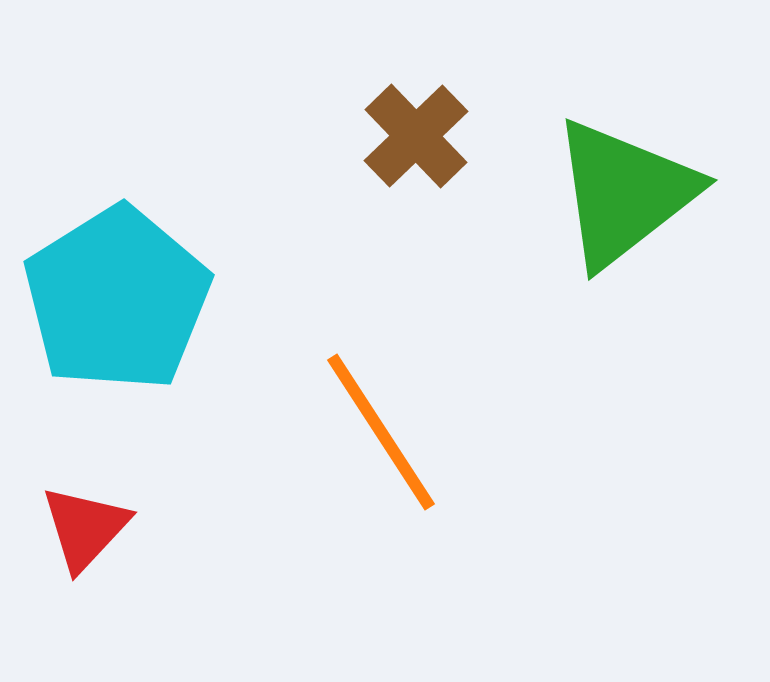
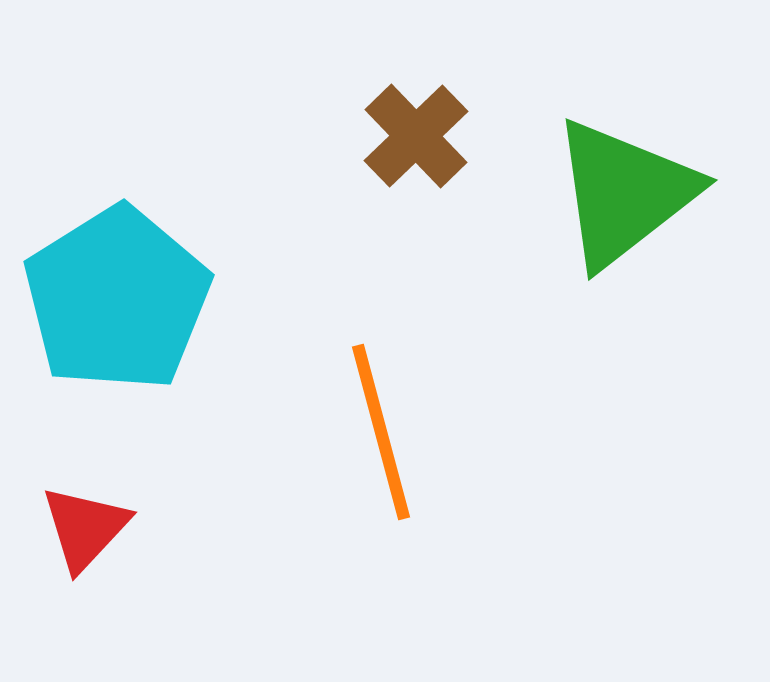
orange line: rotated 18 degrees clockwise
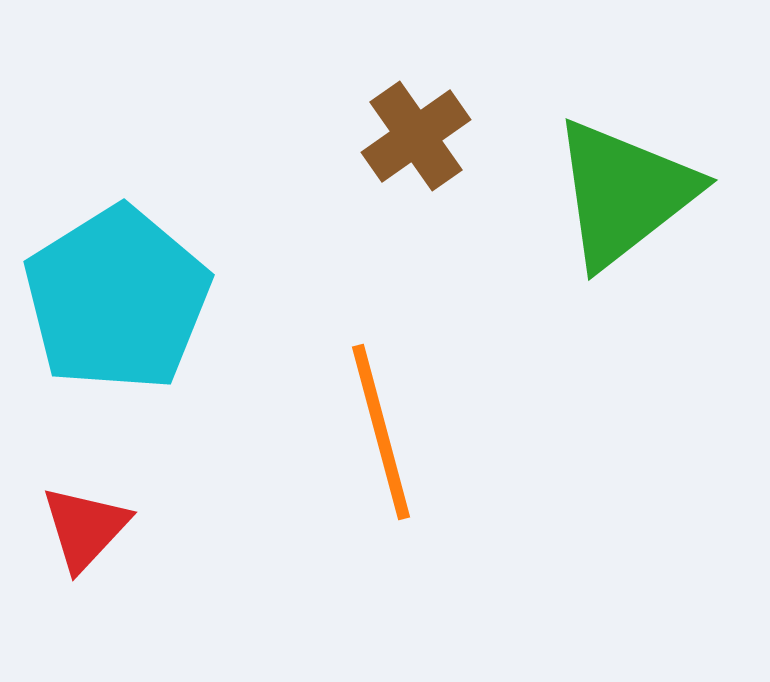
brown cross: rotated 9 degrees clockwise
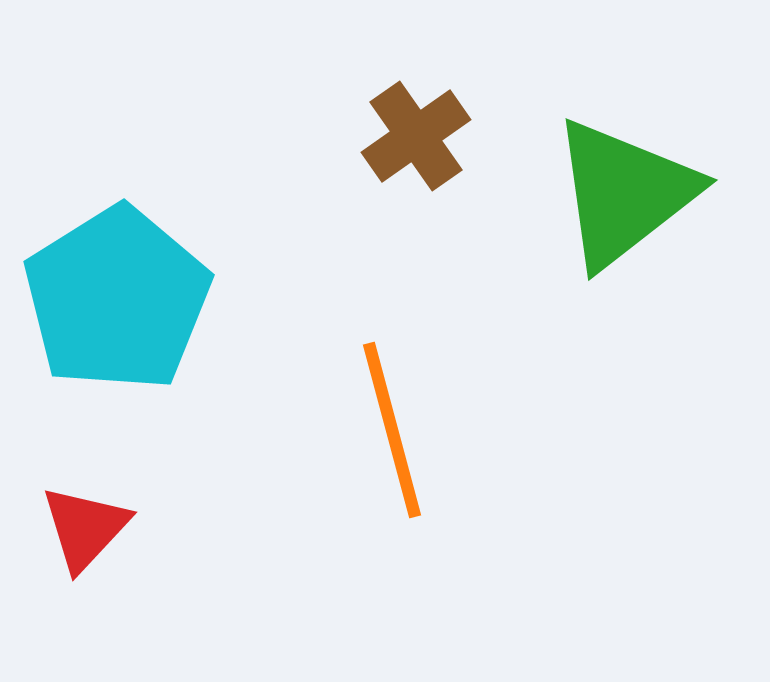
orange line: moved 11 px right, 2 px up
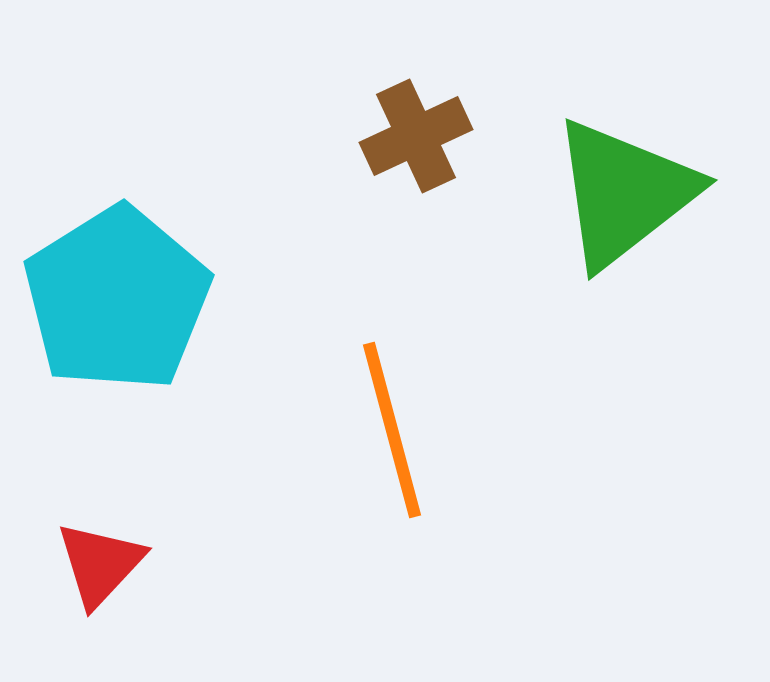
brown cross: rotated 10 degrees clockwise
red triangle: moved 15 px right, 36 px down
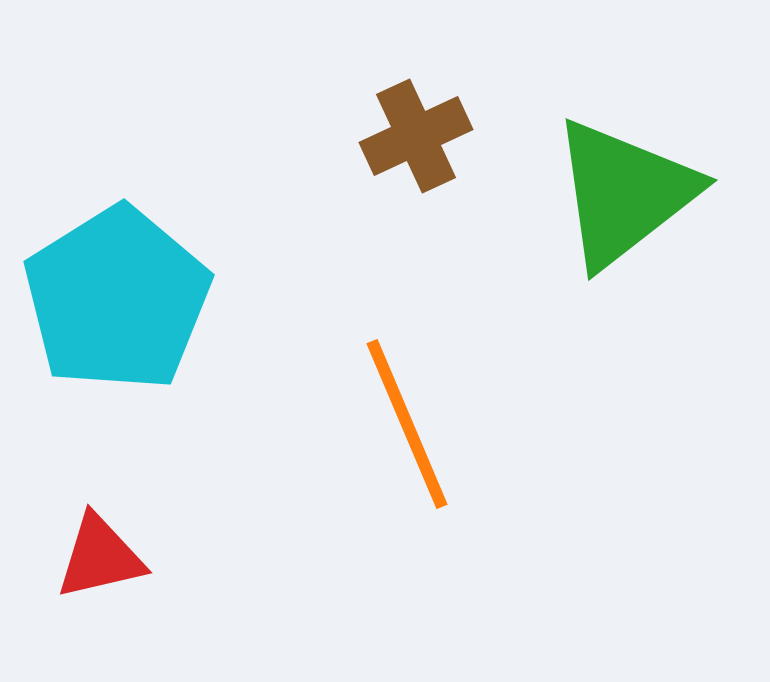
orange line: moved 15 px right, 6 px up; rotated 8 degrees counterclockwise
red triangle: moved 7 px up; rotated 34 degrees clockwise
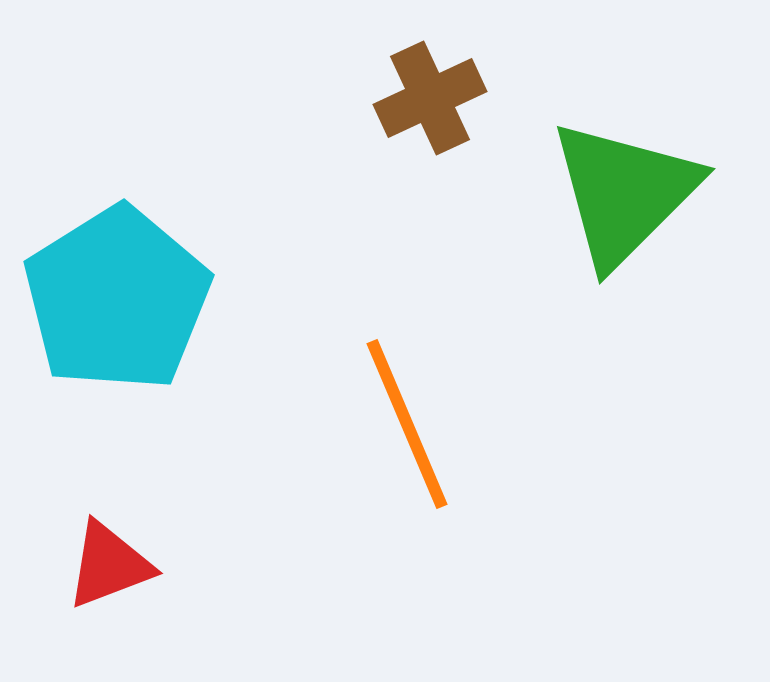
brown cross: moved 14 px right, 38 px up
green triangle: rotated 7 degrees counterclockwise
red triangle: moved 9 px right, 8 px down; rotated 8 degrees counterclockwise
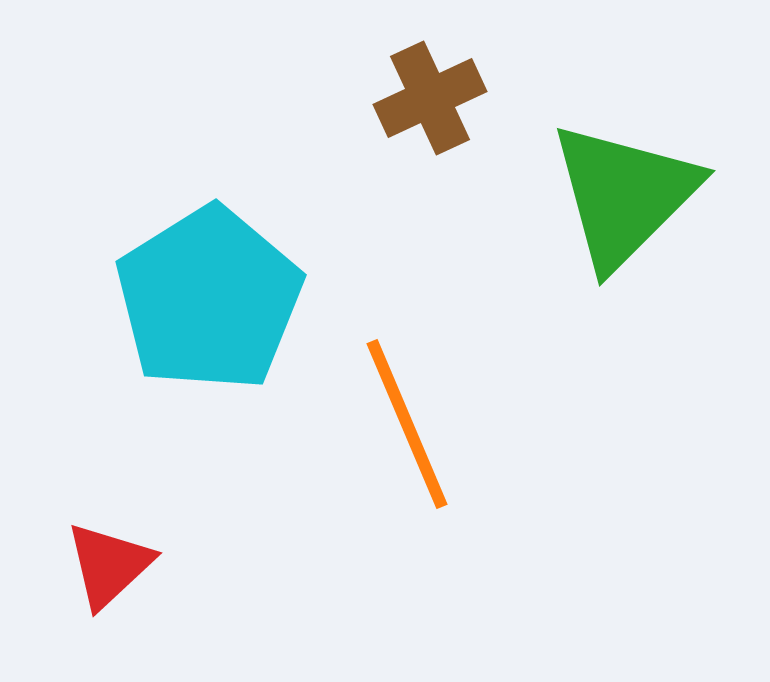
green triangle: moved 2 px down
cyan pentagon: moved 92 px right
red triangle: rotated 22 degrees counterclockwise
